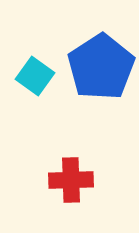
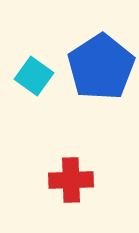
cyan square: moved 1 px left
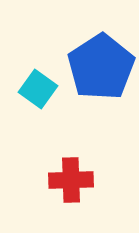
cyan square: moved 4 px right, 13 px down
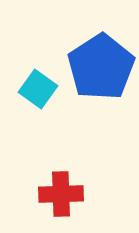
red cross: moved 10 px left, 14 px down
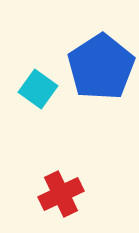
red cross: rotated 24 degrees counterclockwise
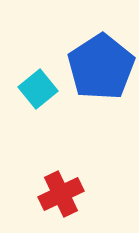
cyan square: rotated 15 degrees clockwise
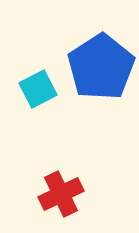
cyan square: rotated 12 degrees clockwise
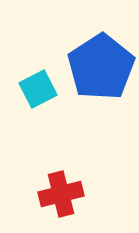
red cross: rotated 12 degrees clockwise
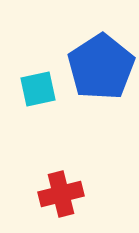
cyan square: rotated 15 degrees clockwise
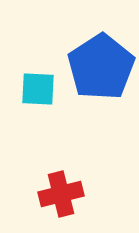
cyan square: rotated 15 degrees clockwise
